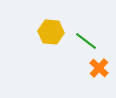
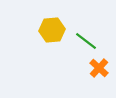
yellow hexagon: moved 1 px right, 2 px up; rotated 10 degrees counterclockwise
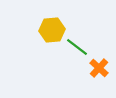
green line: moved 9 px left, 6 px down
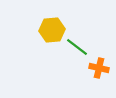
orange cross: rotated 30 degrees counterclockwise
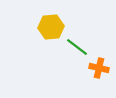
yellow hexagon: moved 1 px left, 3 px up
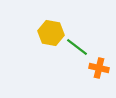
yellow hexagon: moved 6 px down; rotated 15 degrees clockwise
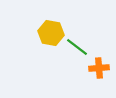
orange cross: rotated 18 degrees counterclockwise
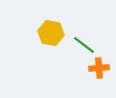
green line: moved 7 px right, 2 px up
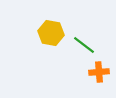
orange cross: moved 4 px down
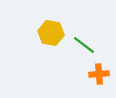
orange cross: moved 2 px down
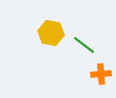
orange cross: moved 2 px right
